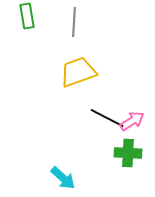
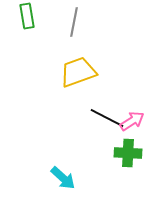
gray line: rotated 8 degrees clockwise
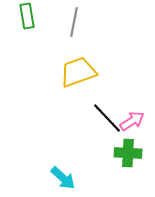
black line: rotated 20 degrees clockwise
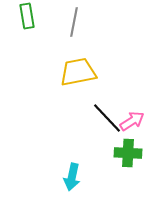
yellow trapezoid: rotated 9 degrees clockwise
cyan arrow: moved 9 px right, 1 px up; rotated 60 degrees clockwise
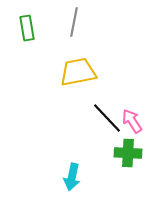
green rectangle: moved 12 px down
pink arrow: rotated 90 degrees counterclockwise
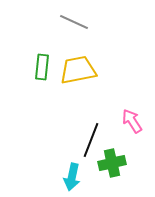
gray line: rotated 76 degrees counterclockwise
green rectangle: moved 15 px right, 39 px down; rotated 15 degrees clockwise
yellow trapezoid: moved 2 px up
black line: moved 16 px left, 22 px down; rotated 64 degrees clockwise
green cross: moved 16 px left, 10 px down; rotated 16 degrees counterclockwise
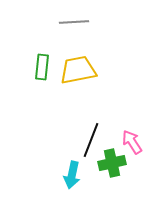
gray line: rotated 28 degrees counterclockwise
pink arrow: moved 21 px down
cyan arrow: moved 2 px up
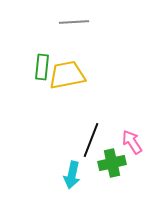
yellow trapezoid: moved 11 px left, 5 px down
